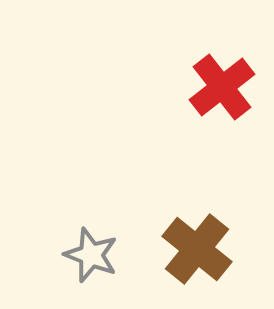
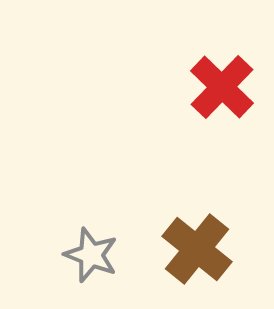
red cross: rotated 8 degrees counterclockwise
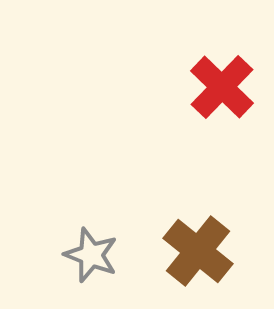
brown cross: moved 1 px right, 2 px down
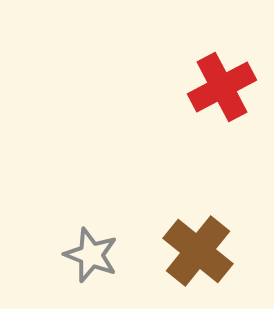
red cross: rotated 18 degrees clockwise
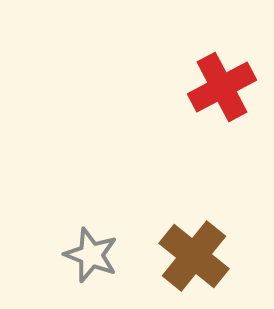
brown cross: moved 4 px left, 5 px down
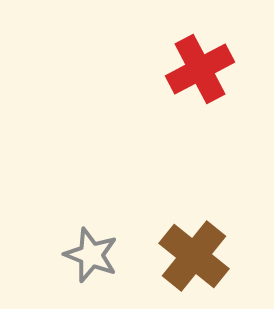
red cross: moved 22 px left, 18 px up
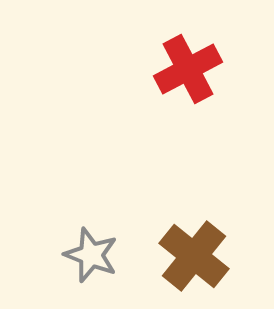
red cross: moved 12 px left
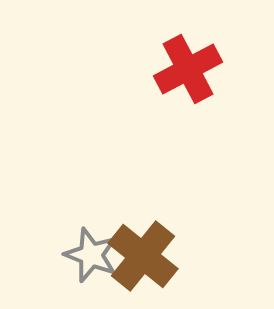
brown cross: moved 51 px left
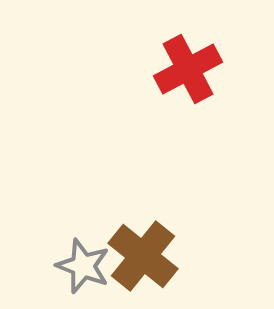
gray star: moved 8 px left, 11 px down
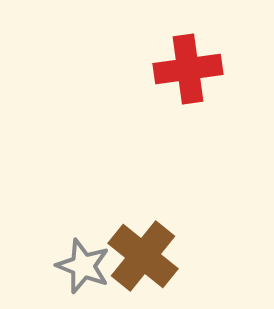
red cross: rotated 20 degrees clockwise
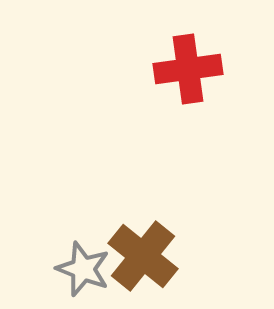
gray star: moved 3 px down
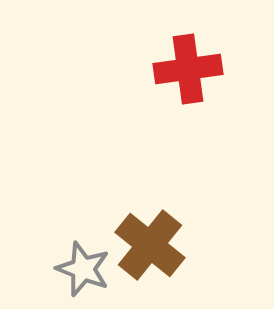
brown cross: moved 7 px right, 11 px up
